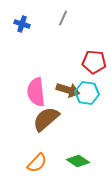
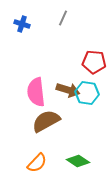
brown semicircle: moved 2 px down; rotated 12 degrees clockwise
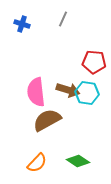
gray line: moved 1 px down
brown semicircle: moved 1 px right, 1 px up
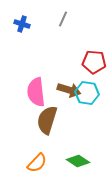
brown arrow: moved 1 px right
brown semicircle: rotated 44 degrees counterclockwise
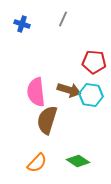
cyan hexagon: moved 4 px right, 2 px down
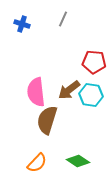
brown arrow: rotated 125 degrees clockwise
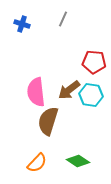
brown semicircle: moved 1 px right, 1 px down
